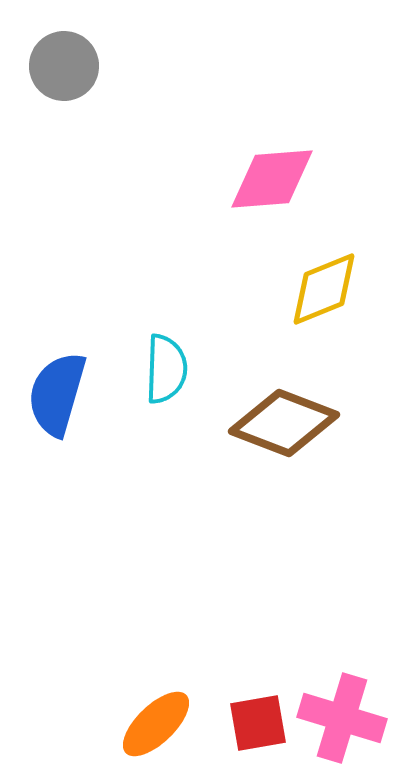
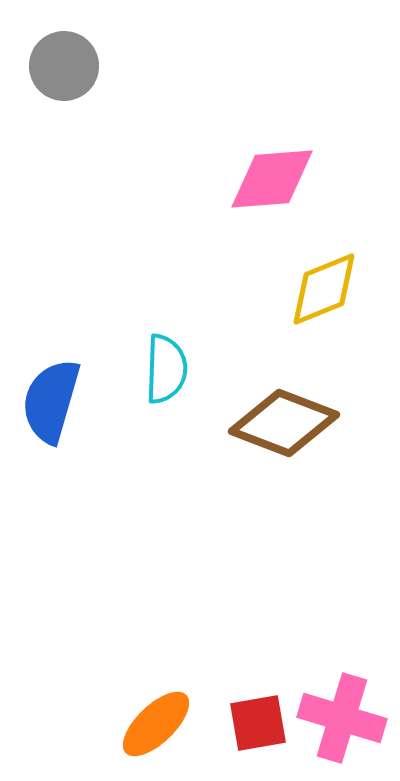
blue semicircle: moved 6 px left, 7 px down
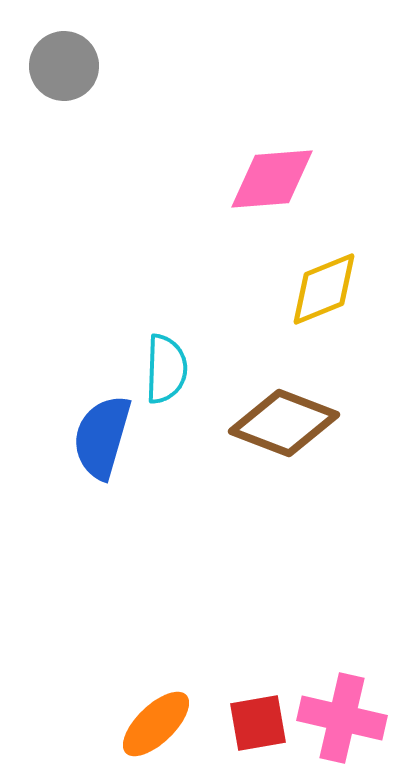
blue semicircle: moved 51 px right, 36 px down
pink cross: rotated 4 degrees counterclockwise
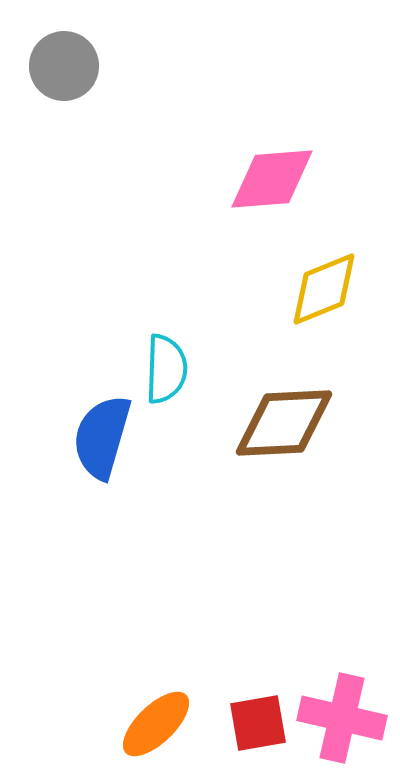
brown diamond: rotated 24 degrees counterclockwise
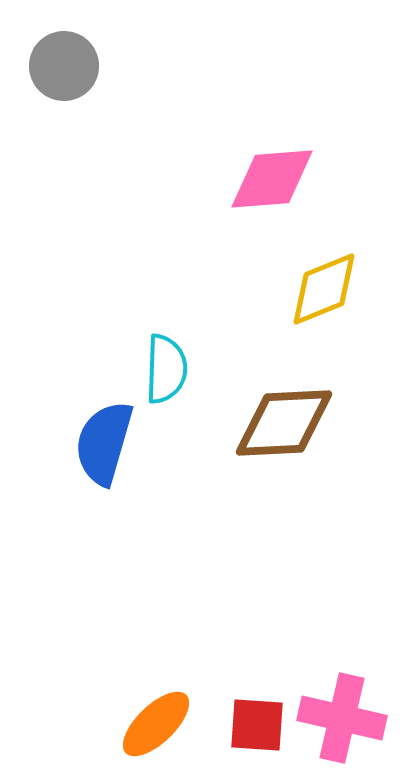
blue semicircle: moved 2 px right, 6 px down
red square: moved 1 px left, 2 px down; rotated 14 degrees clockwise
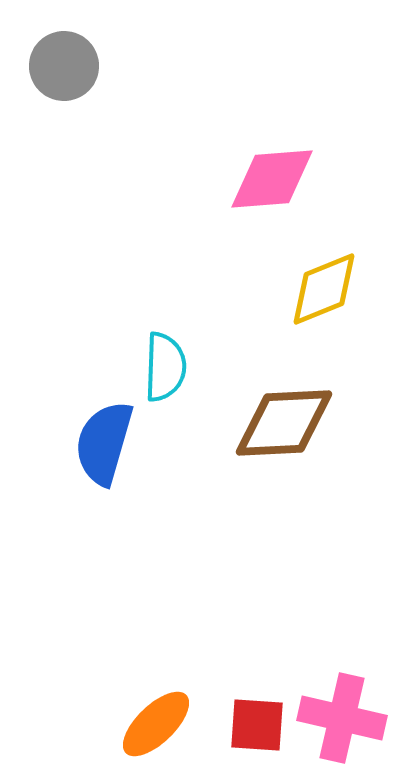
cyan semicircle: moved 1 px left, 2 px up
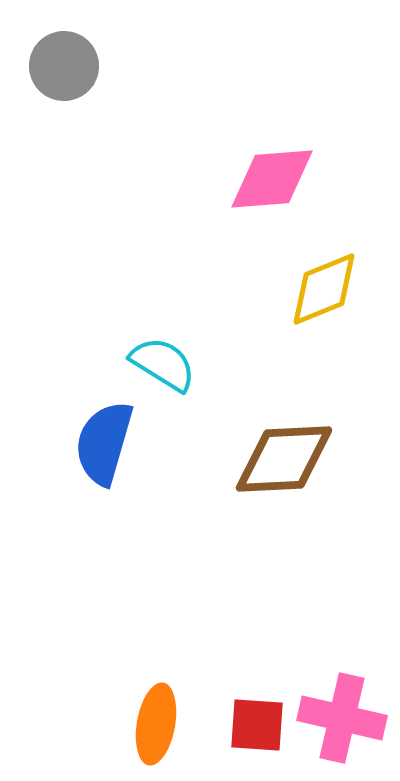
cyan semicircle: moved 2 px left, 3 px up; rotated 60 degrees counterclockwise
brown diamond: moved 36 px down
orange ellipse: rotated 36 degrees counterclockwise
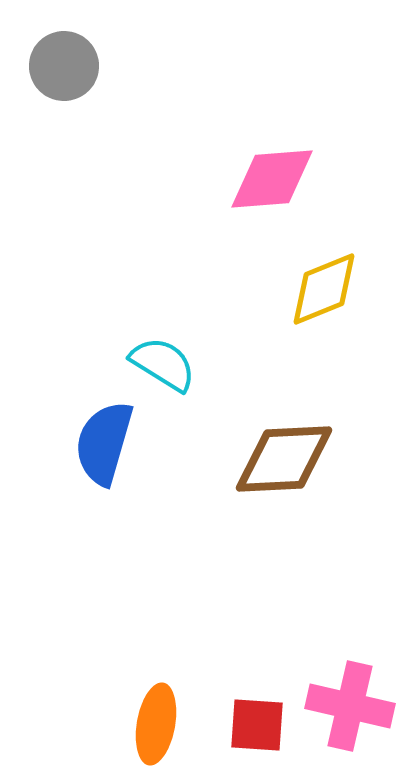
pink cross: moved 8 px right, 12 px up
